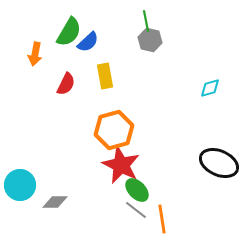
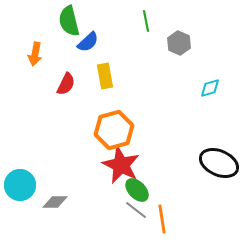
green semicircle: moved 11 px up; rotated 136 degrees clockwise
gray hexagon: moved 29 px right, 3 px down; rotated 10 degrees clockwise
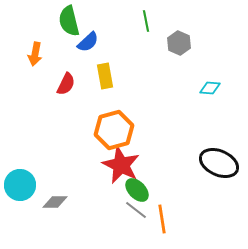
cyan diamond: rotated 20 degrees clockwise
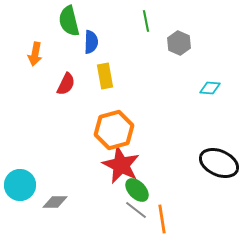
blue semicircle: moved 3 px right; rotated 45 degrees counterclockwise
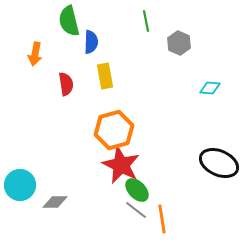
red semicircle: rotated 35 degrees counterclockwise
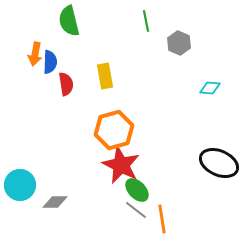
blue semicircle: moved 41 px left, 20 px down
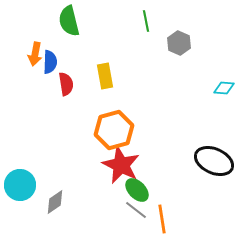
cyan diamond: moved 14 px right
black ellipse: moved 5 px left, 2 px up
gray diamond: rotated 35 degrees counterclockwise
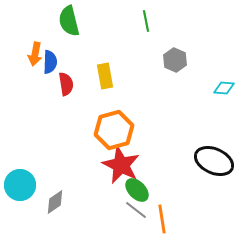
gray hexagon: moved 4 px left, 17 px down
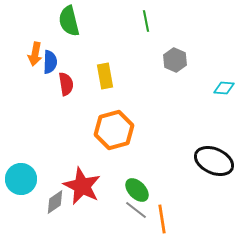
red star: moved 39 px left, 21 px down
cyan circle: moved 1 px right, 6 px up
